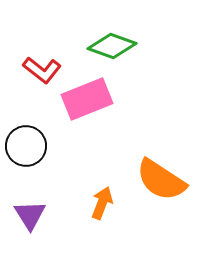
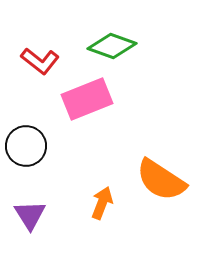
red L-shape: moved 2 px left, 9 px up
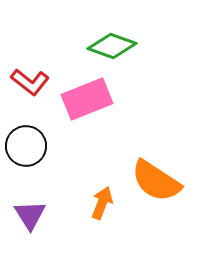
red L-shape: moved 10 px left, 21 px down
orange semicircle: moved 5 px left, 1 px down
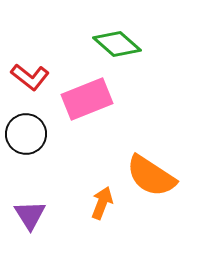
green diamond: moved 5 px right, 2 px up; rotated 21 degrees clockwise
red L-shape: moved 5 px up
black circle: moved 12 px up
orange semicircle: moved 5 px left, 5 px up
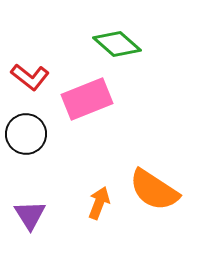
orange semicircle: moved 3 px right, 14 px down
orange arrow: moved 3 px left
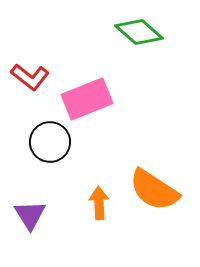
green diamond: moved 22 px right, 12 px up
black circle: moved 24 px right, 8 px down
orange arrow: rotated 24 degrees counterclockwise
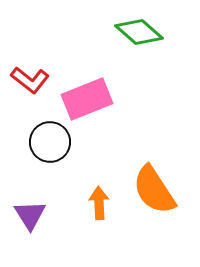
red L-shape: moved 3 px down
orange semicircle: rotated 24 degrees clockwise
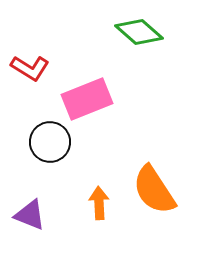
red L-shape: moved 12 px up; rotated 6 degrees counterclockwise
purple triangle: rotated 36 degrees counterclockwise
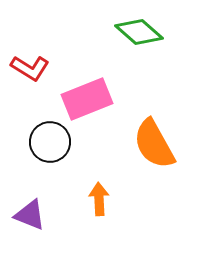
orange semicircle: moved 46 px up; rotated 4 degrees clockwise
orange arrow: moved 4 px up
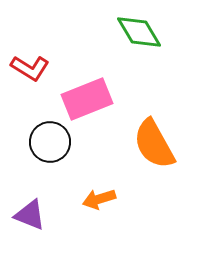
green diamond: rotated 18 degrees clockwise
orange arrow: rotated 104 degrees counterclockwise
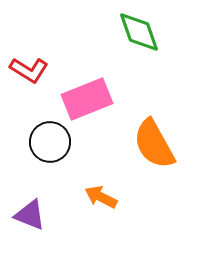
green diamond: rotated 12 degrees clockwise
red L-shape: moved 1 px left, 2 px down
orange arrow: moved 2 px right, 2 px up; rotated 44 degrees clockwise
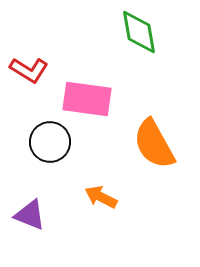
green diamond: rotated 9 degrees clockwise
pink rectangle: rotated 30 degrees clockwise
